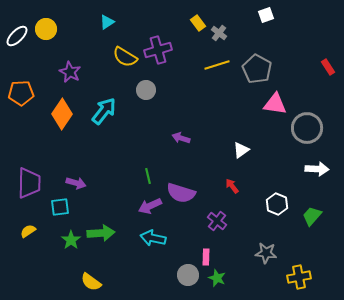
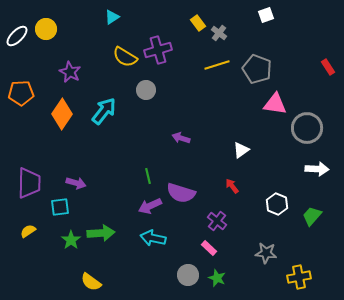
cyan triangle at (107, 22): moved 5 px right, 5 px up
gray pentagon at (257, 69): rotated 8 degrees counterclockwise
pink rectangle at (206, 257): moved 3 px right, 9 px up; rotated 49 degrees counterclockwise
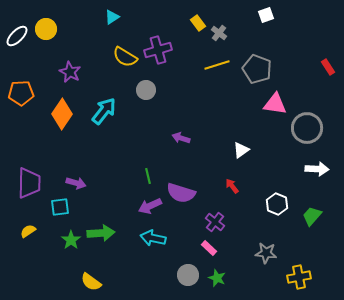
purple cross at (217, 221): moved 2 px left, 1 px down
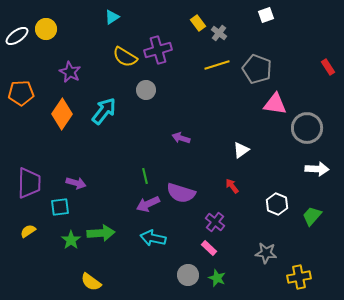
white ellipse at (17, 36): rotated 10 degrees clockwise
green line at (148, 176): moved 3 px left
purple arrow at (150, 206): moved 2 px left, 2 px up
